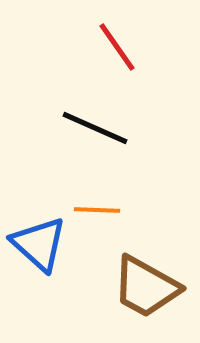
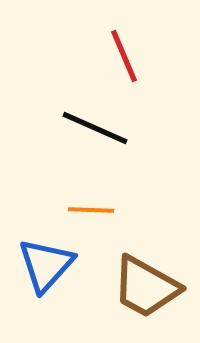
red line: moved 7 px right, 9 px down; rotated 12 degrees clockwise
orange line: moved 6 px left
blue triangle: moved 7 px right, 21 px down; rotated 30 degrees clockwise
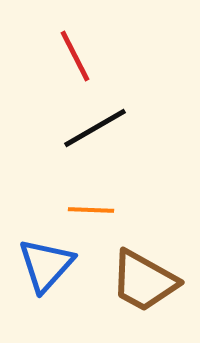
red line: moved 49 px left; rotated 4 degrees counterclockwise
black line: rotated 54 degrees counterclockwise
brown trapezoid: moved 2 px left, 6 px up
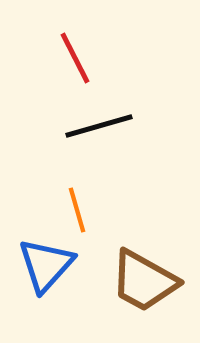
red line: moved 2 px down
black line: moved 4 px right, 2 px up; rotated 14 degrees clockwise
orange line: moved 14 px left; rotated 72 degrees clockwise
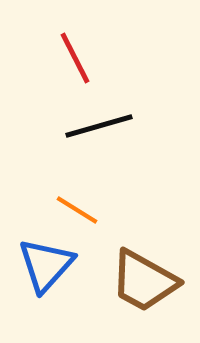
orange line: rotated 42 degrees counterclockwise
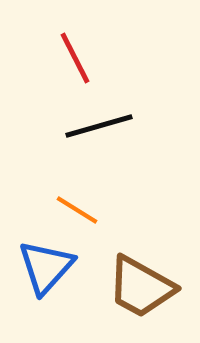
blue triangle: moved 2 px down
brown trapezoid: moved 3 px left, 6 px down
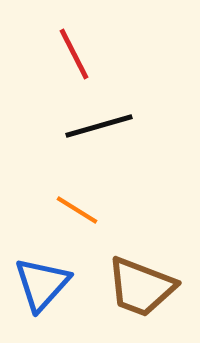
red line: moved 1 px left, 4 px up
blue triangle: moved 4 px left, 17 px down
brown trapezoid: rotated 8 degrees counterclockwise
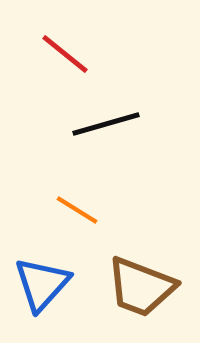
red line: moved 9 px left; rotated 24 degrees counterclockwise
black line: moved 7 px right, 2 px up
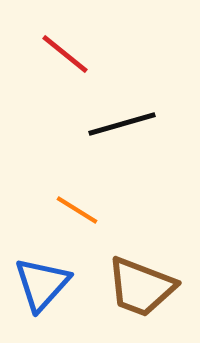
black line: moved 16 px right
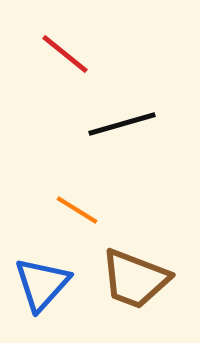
brown trapezoid: moved 6 px left, 8 px up
